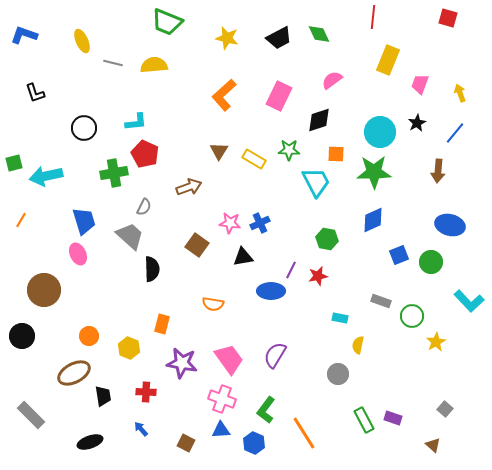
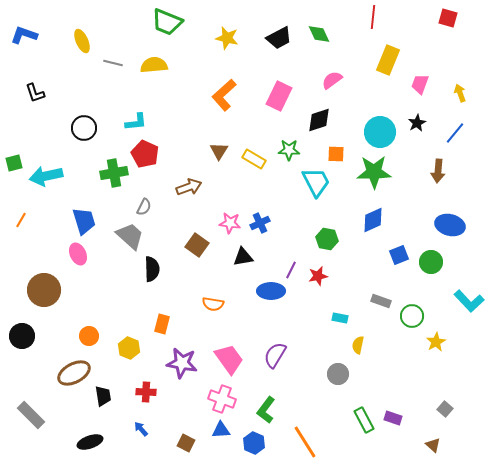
orange line at (304, 433): moved 1 px right, 9 px down
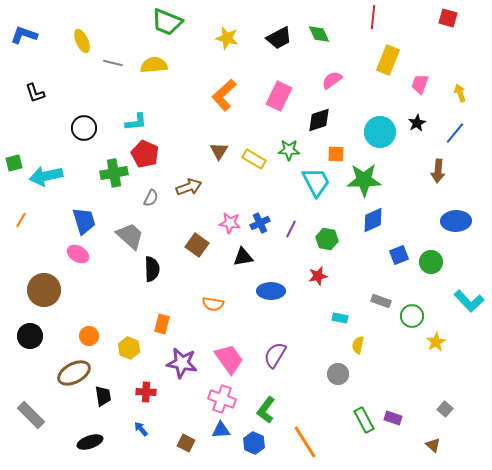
green star at (374, 172): moved 10 px left, 8 px down
gray semicircle at (144, 207): moved 7 px right, 9 px up
blue ellipse at (450, 225): moved 6 px right, 4 px up; rotated 16 degrees counterclockwise
pink ellipse at (78, 254): rotated 35 degrees counterclockwise
purple line at (291, 270): moved 41 px up
black circle at (22, 336): moved 8 px right
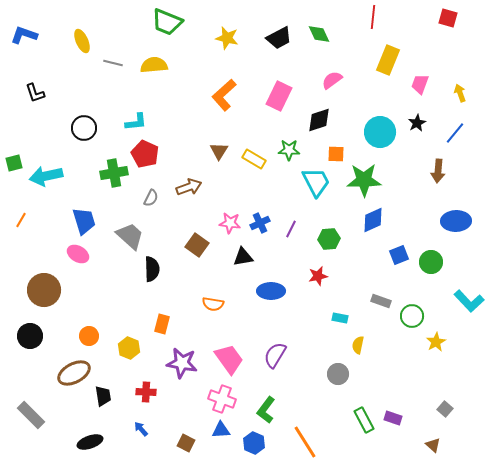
green hexagon at (327, 239): moved 2 px right; rotated 15 degrees counterclockwise
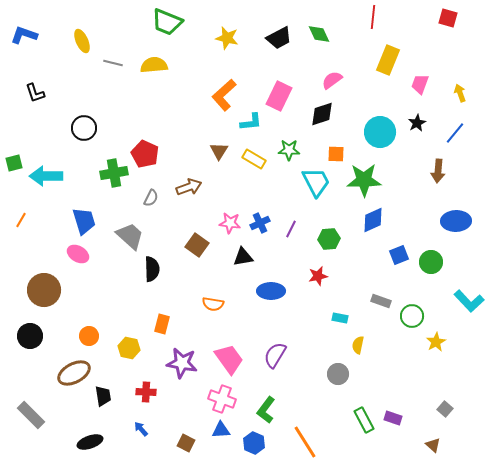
black diamond at (319, 120): moved 3 px right, 6 px up
cyan L-shape at (136, 122): moved 115 px right
cyan arrow at (46, 176): rotated 12 degrees clockwise
yellow hexagon at (129, 348): rotated 10 degrees counterclockwise
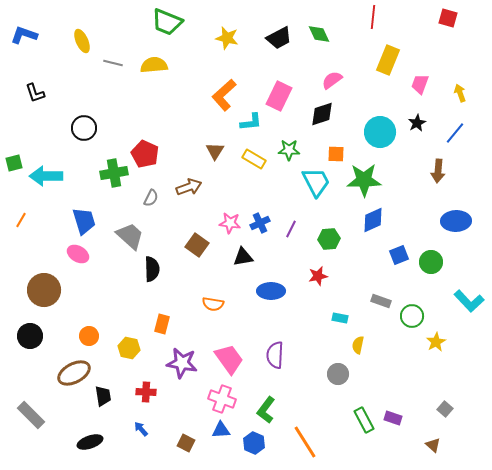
brown triangle at (219, 151): moved 4 px left
purple semicircle at (275, 355): rotated 28 degrees counterclockwise
